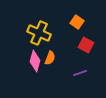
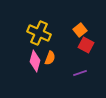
orange square: moved 3 px right, 8 px down; rotated 16 degrees clockwise
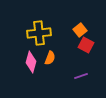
yellow cross: rotated 30 degrees counterclockwise
pink diamond: moved 4 px left, 1 px down
purple line: moved 1 px right, 3 px down
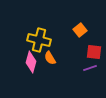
yellow cross: moved 7 px down; rotated 20 degrees clockwise
red square: moved 8 px right, 7 px down; rotated 21 degrees counterclockwise
orange semicircle: rotated 128 degrees clockwise
purple line: moved 9 px right, 8 px up
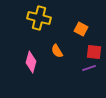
orange square: moved 1 px right, 1 px up; rotated 24 degrees counterclockwise
yellow cross: moved 22 px up
orange semicircle: moved 7 px right, 7 px up
purple line: moved 1 px left
